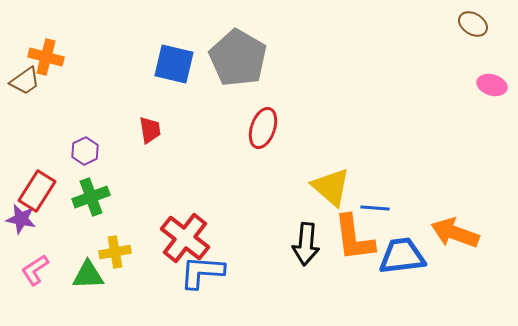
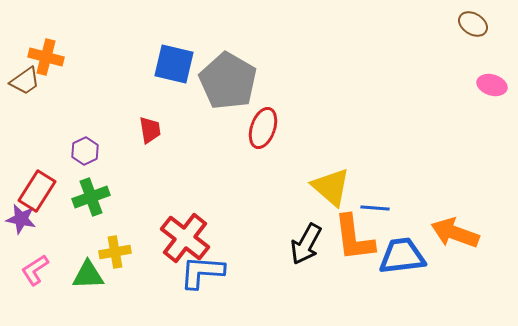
gray pentagon: moved 10 px left, 23 px down
black arrow: rotated 24 degrees clockwise
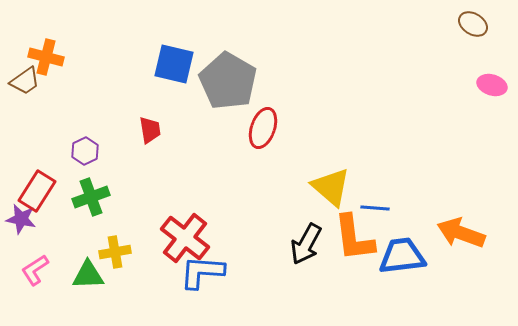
orange arrow: moved 6 px right
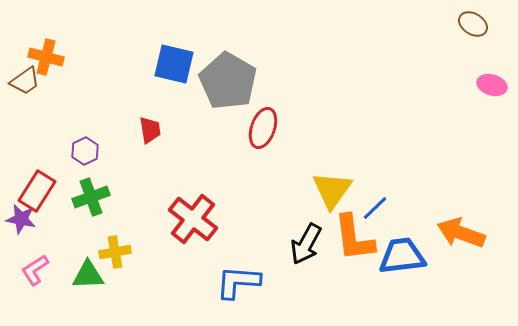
yellow triangle: moved 1 px right, 3 px down; rotated 24 degrees clockwise
blue line: rotated 48 degrees counterclockwise
red cross: moved 8 px right, 19 px up
blue L-shape: moved 36 px right, 10 px down
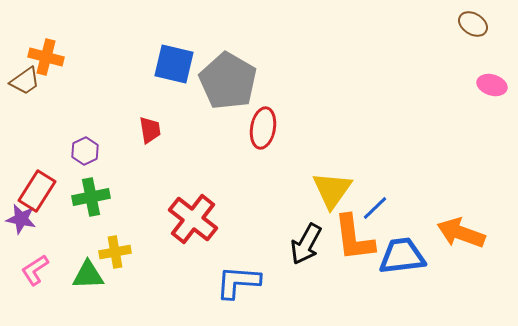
red ellipse: rotated 9 degrees counterclockwise
green cross: rotated 9 degrees clockwise
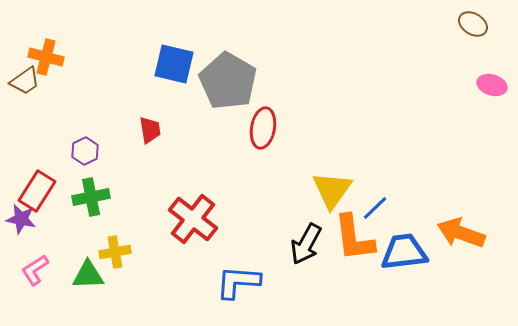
blue trapezoid: moved 2 px right, 4 px up
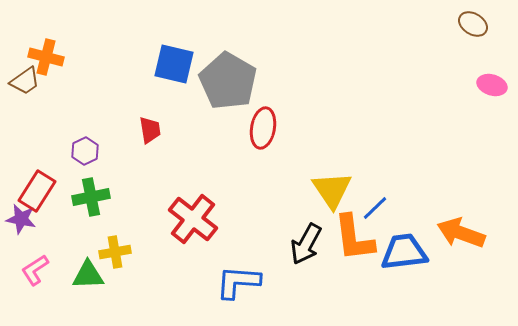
yellow triangle: rotated 9 degrees counterclockwise
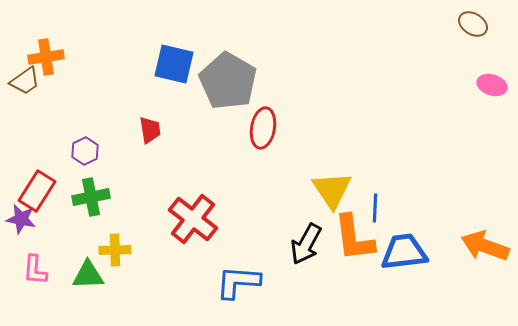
orange cross: rotated 24 degrees counterclockwise
blue line: rotated 44 degrees counterclockwise
orange arrow: moved 24 px right, 13 px down
yellow cross: moved 2 px up; rotated 8 degrees clockwise
pink L-shape: rotated 52 degrees counterclockwise
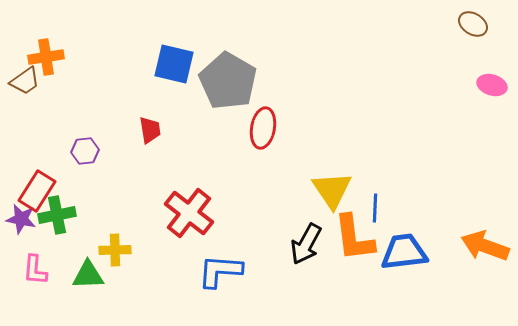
purple hexagon: rotated 20 degrees clockwise
green cross: moved 34 px left, 18 px down
red cross: moved 4 px left, 6 px up
blue L-shape: moved 18 px left, 11 px up
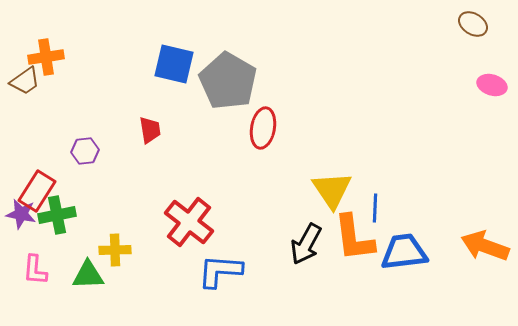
red cross: moved 9 px down
purple star: moved 5 px up
